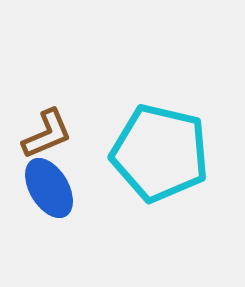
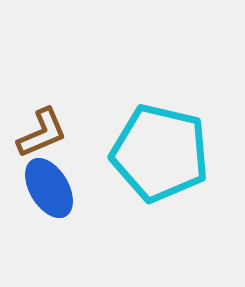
brown L-shape: moved 5 px left, 1 px up
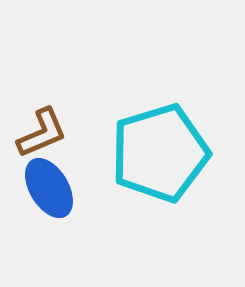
cyan pentagon: rotated 30 degrees counterclockwise
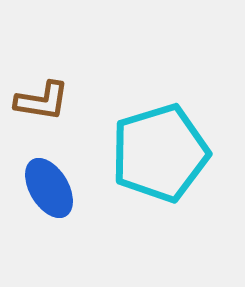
brown L-shape: moved 32 px up; rotated 32 degrees clockwise
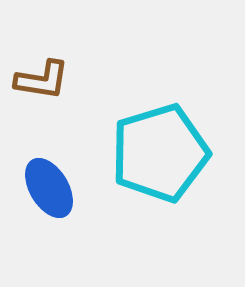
brown L-shape: moved 21 px up
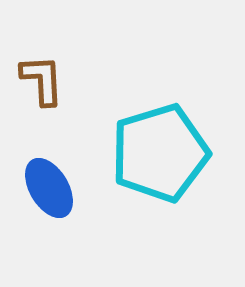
brown L-shape: rotated 102 degrees counterclockwise
